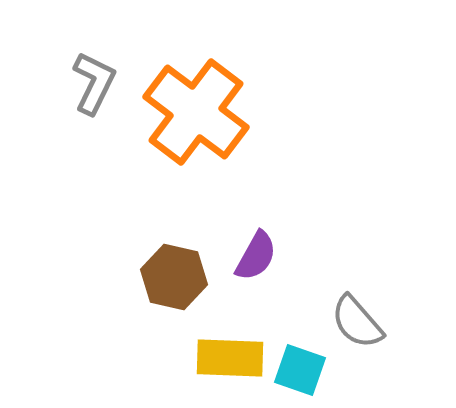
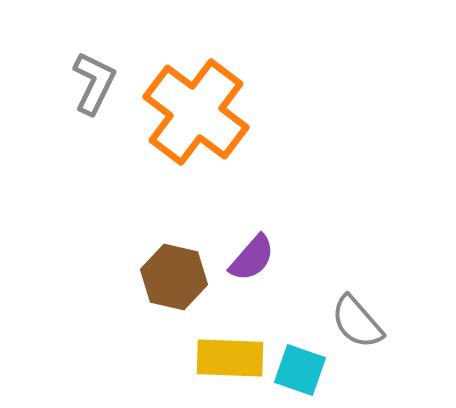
purple semicircle: moved 4 px left, 2 px down; rotated 12 degrees clockwise
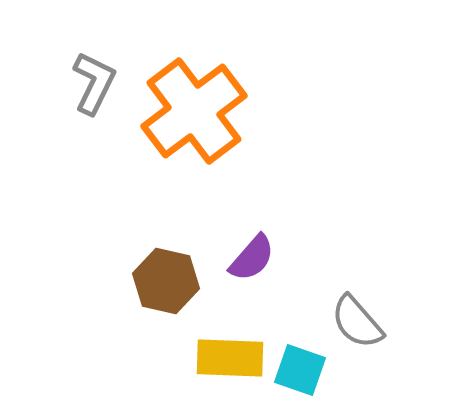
orange cross: moved 2 px left, 1 px up; rotated 16 degrees clockwise
brown hexagon: moved 8 px left, 4 px down
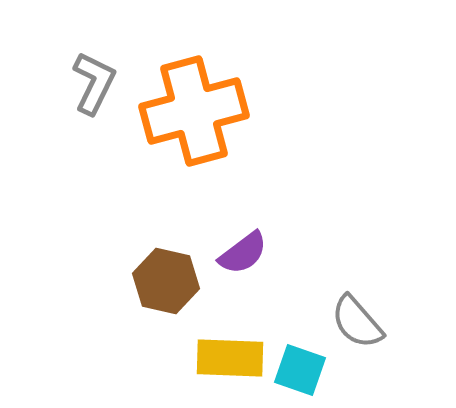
orange cross: rotated 22 degrees clockwise
purple semicircle: moved 9 px left, 5 px up; rotated 12 degrees clockwise
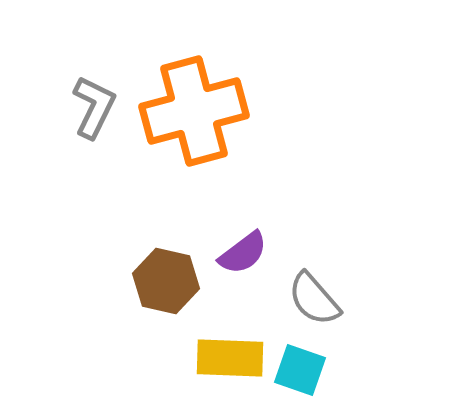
gray L-shape: moved 24 px down
gray semicircle: moved 43 px left, 23 px up
